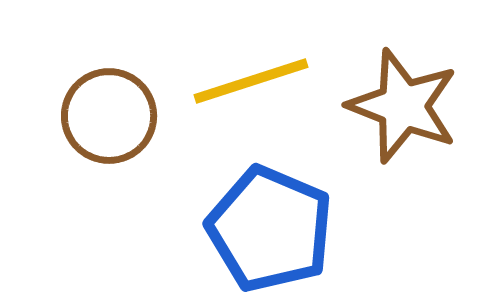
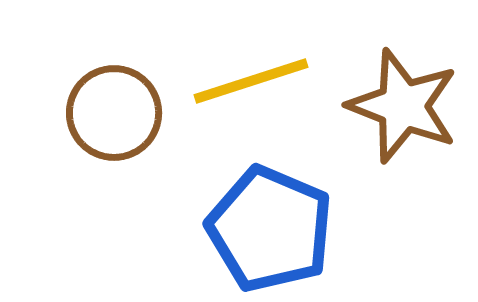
brown circle: moved 5 px right, 3 px up
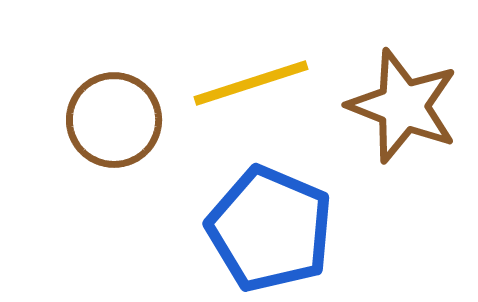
yellow line: moved 2 px down
brown circle: moved 7 px down
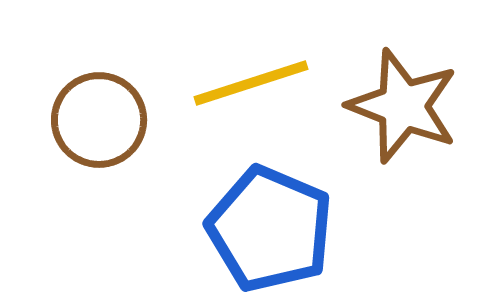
brown circle: moved 15 px left
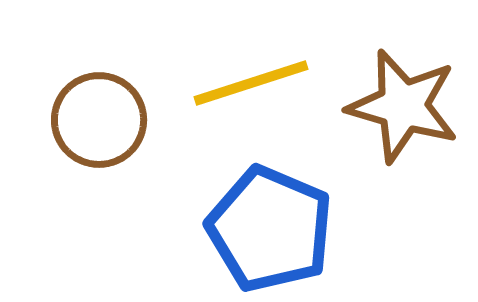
brown star: rotated 5 degrees counterclockwise
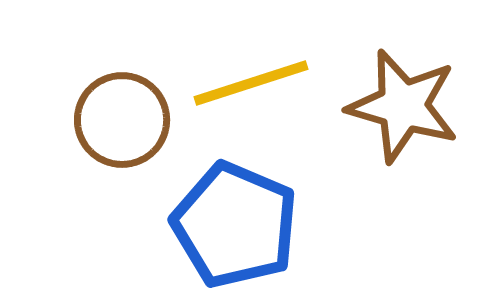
brown circle: moved 23 px right
blue pentagon: moved 35 px left, 4 px up
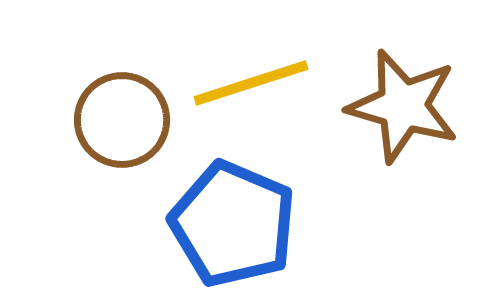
blue pentagon: moved 2 px left, 1 px up
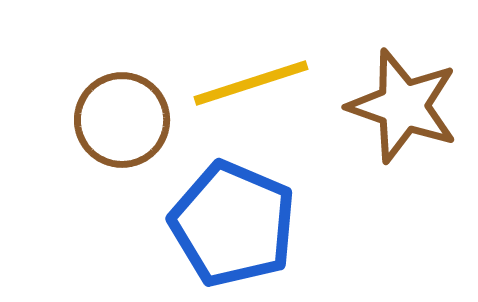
brown star: rotated 3 degrees clockwise
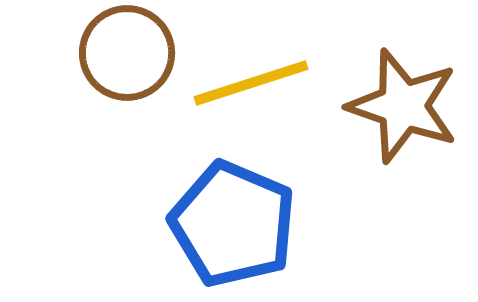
brown circle: moved 5 px right, 67 px up
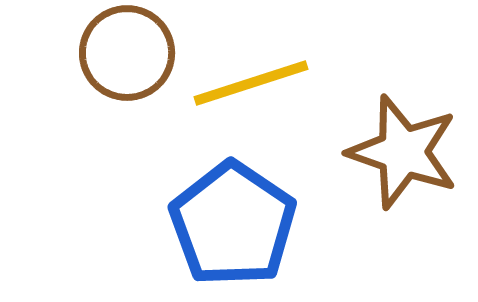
brown star: moved 46 px down
blue pentagon: rotated 11 degrees clockwise
